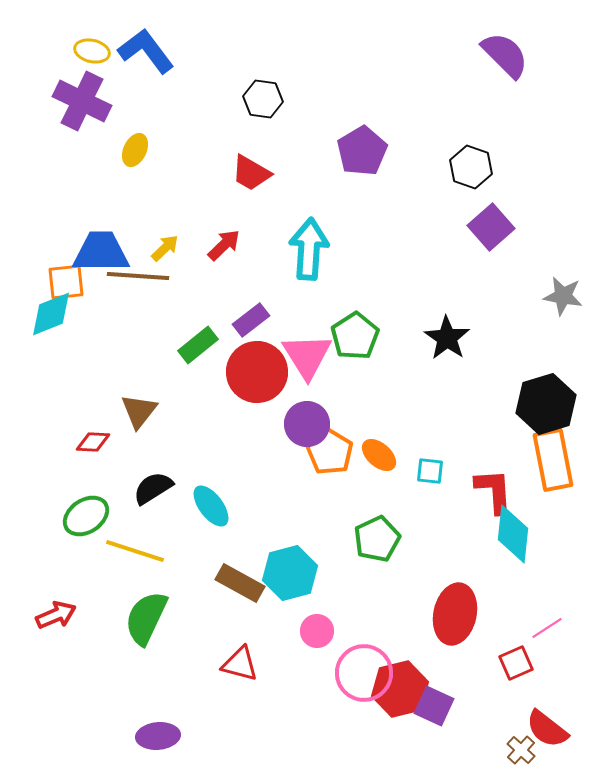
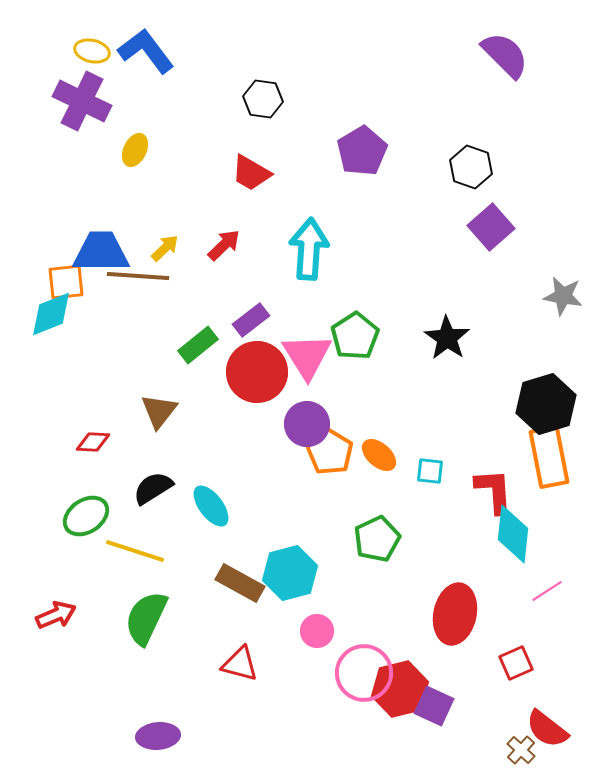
brown triangle at (139, 411): moved 20 px right
orange rectangle at (553, 460): moved 4 px left, 3 px up
pink line at (547, 628): moved 37 px up
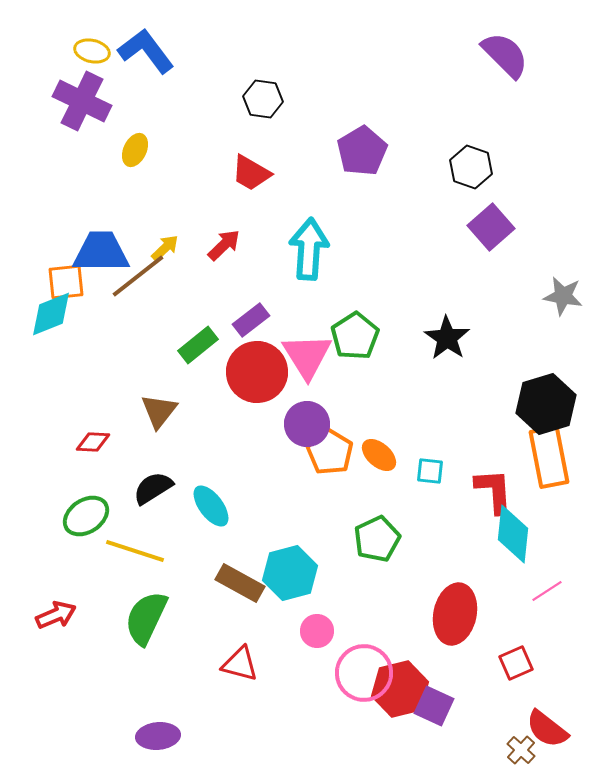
brown line at (138, 276): rotated 42 degrees counterclockwise
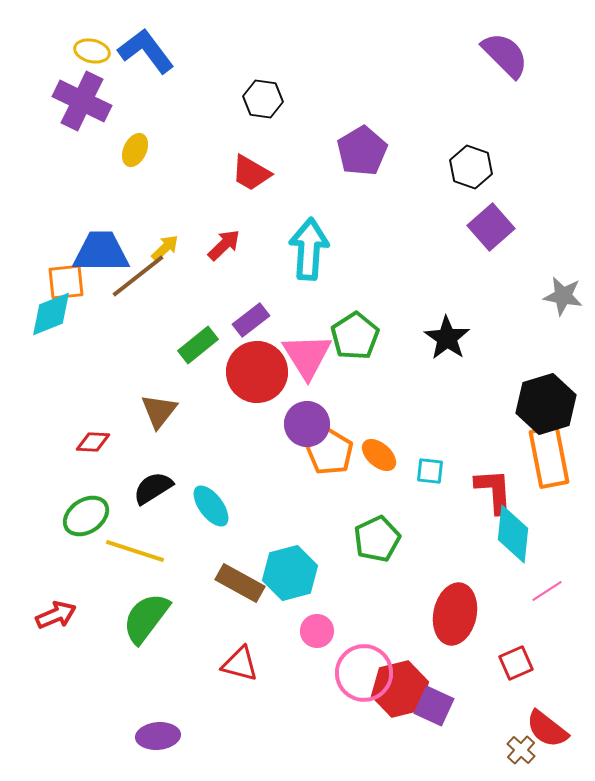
green semicircle at (146, 618): rotated 12 degrees clockwise
